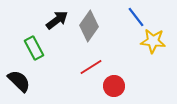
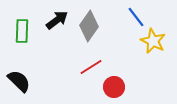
yellow star: rotated 20 degrees clockwise
green rectangle: moved 12 px left, 17 px up; rotated 30 degrees clockwise
red circle: moved 1 px down
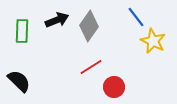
black arrow: rotated 15 degrees clockwise
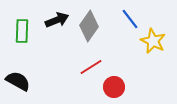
blue line: moved 6 px left, 2 px down
black semicircle: moved 1 px left; rotated 15 degrees counterclockwise
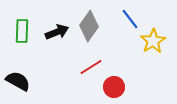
black arrow: moved 12 px down
yellow star: rotated 15 degrees clockwise
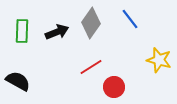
gray diamond: moved 2 px right, 3 px up
yellow star: moved 6 px right, 19 px down; rotated 25 degrees counterclockwise
